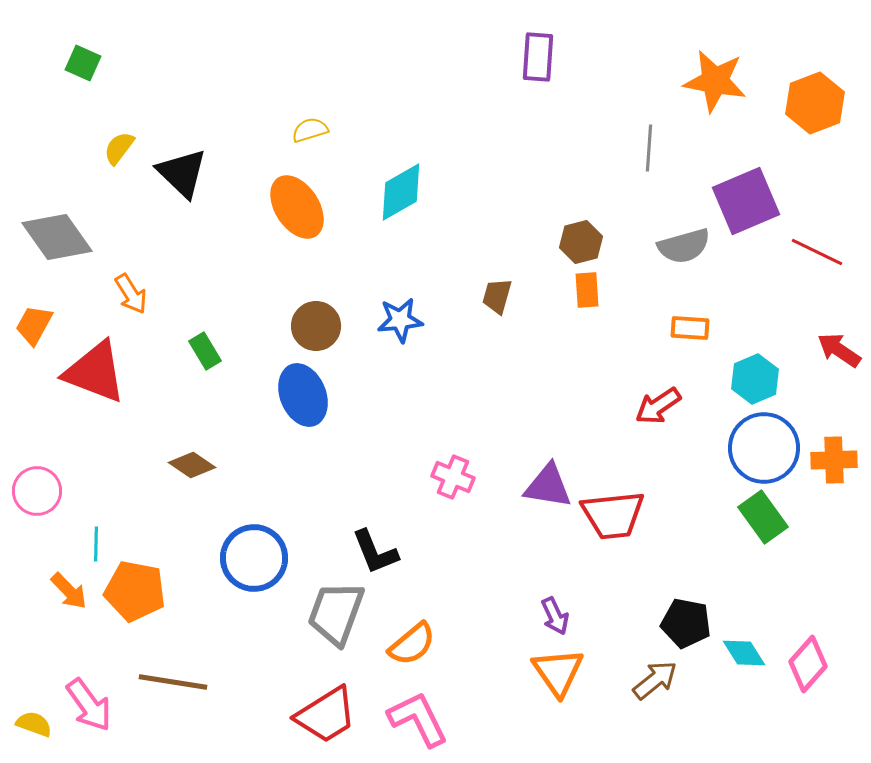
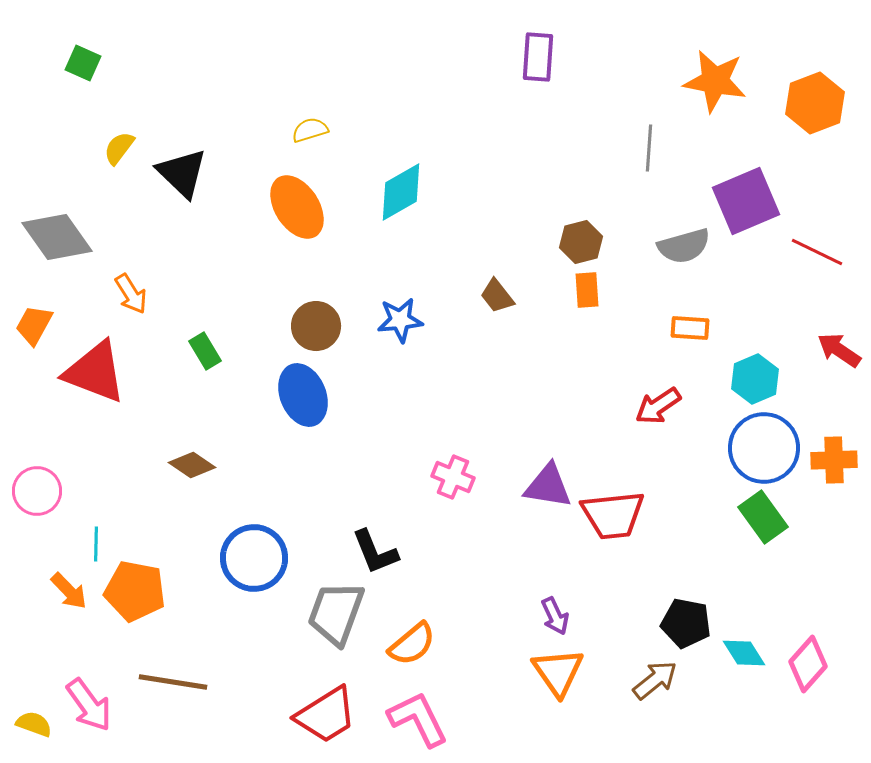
brown trapezoid at (497, 296): rotated 54 degrees counterclockwise
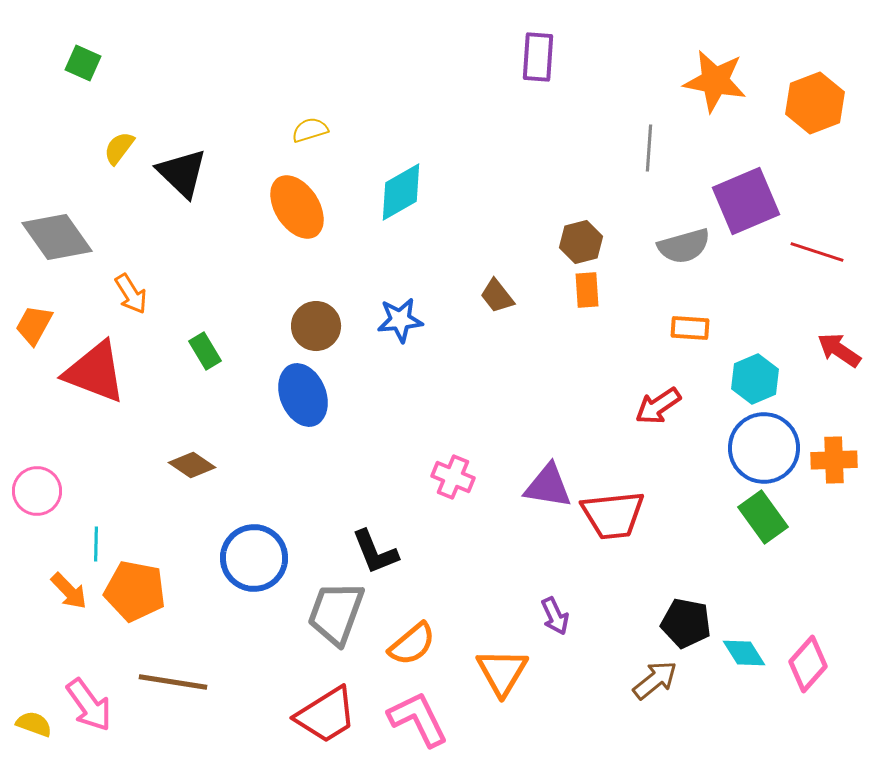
red line at (817, 252): rotated 8 degrees counterclockwise
orange triangle at (558, 672): moved 56 px left; rotated 6 degrees clockwise
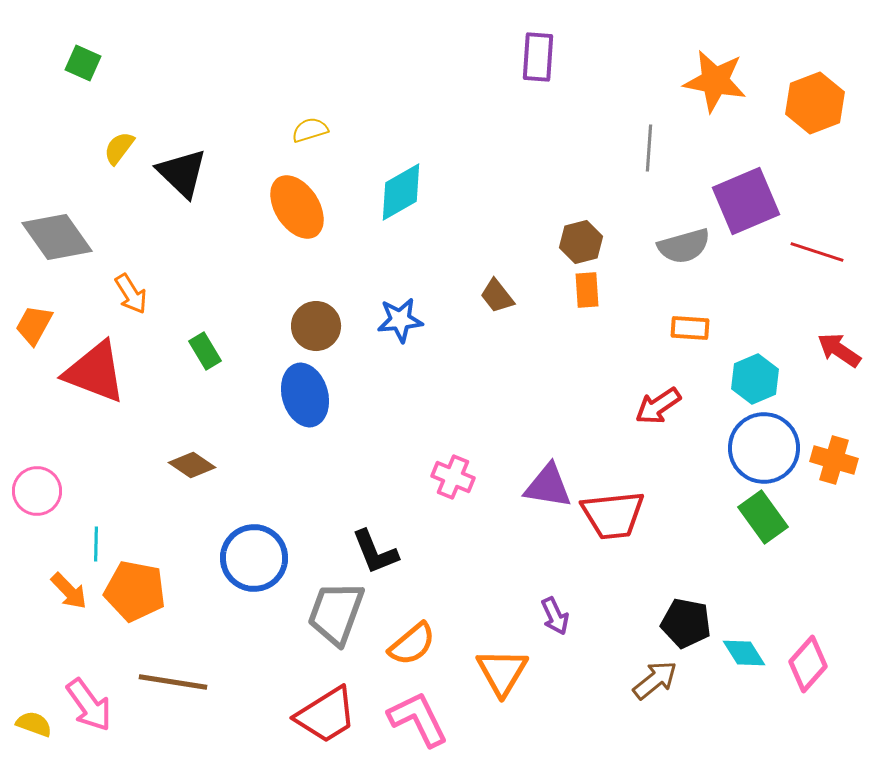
blue ellipse at (303, 395): moved 2 px right; rotated 6 degrees clockwise
orange cross at (834, 460): rotated 18 degrees clockwise
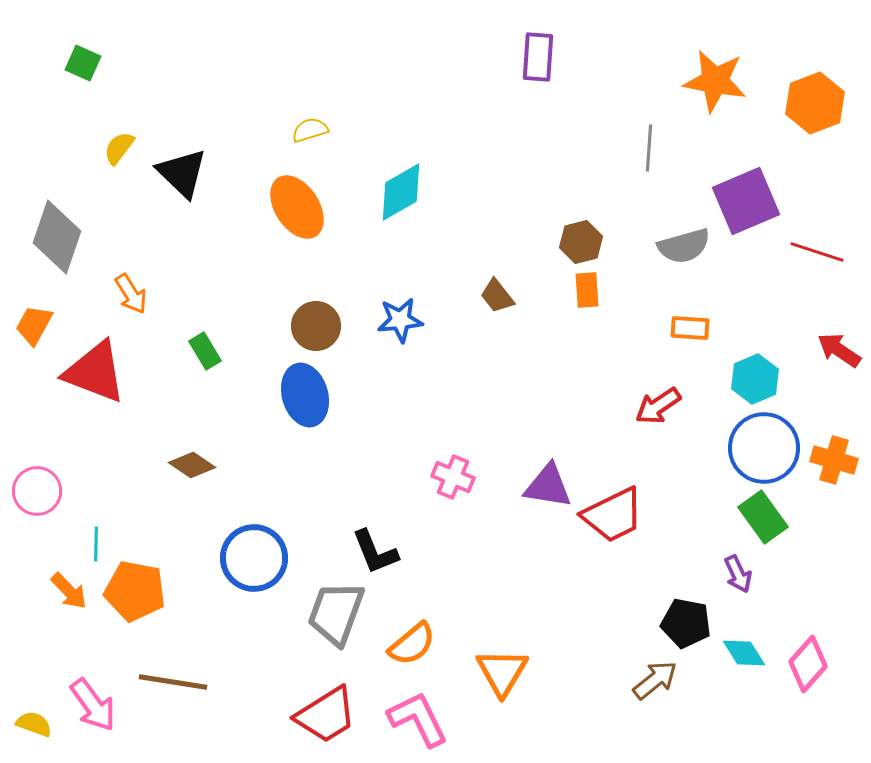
gray diamond at (57, 237): rotated 54 degrees clockwise
red trapezoid at (613, 515): rotated 20 degrees counterclockwise
purple arrow at (555, 616): moved 183 px right, 42 px up
pink arrow at (89, 705): moved 4 px right
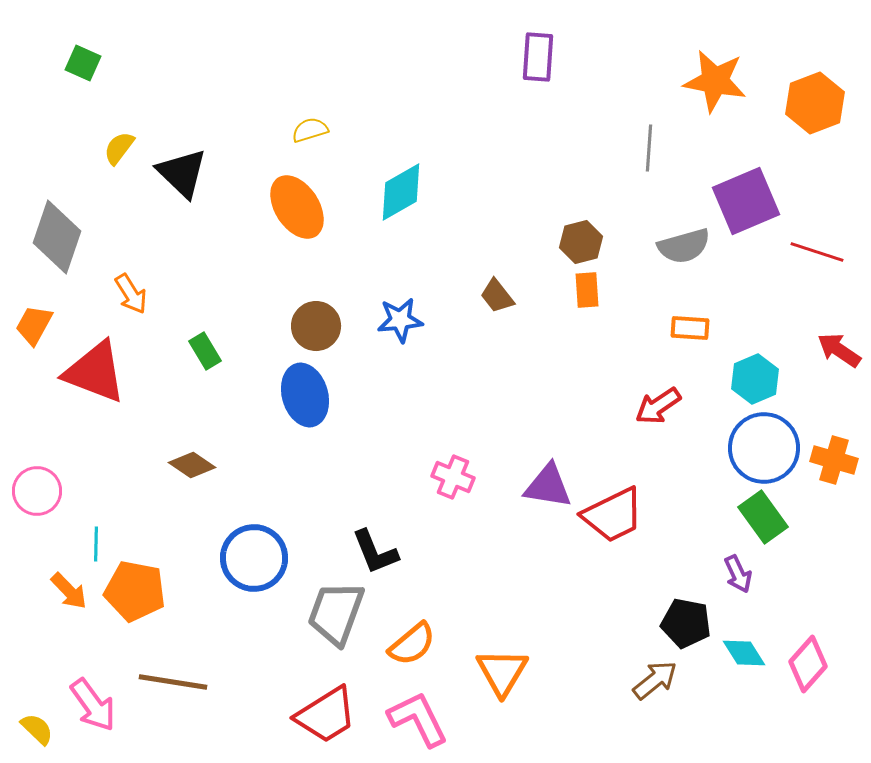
yellow semicircle at (34, 724): moved 3 px right, 5 px down; rotated 24 degrees clockwise
